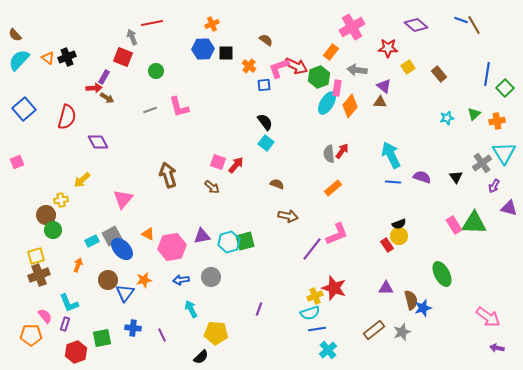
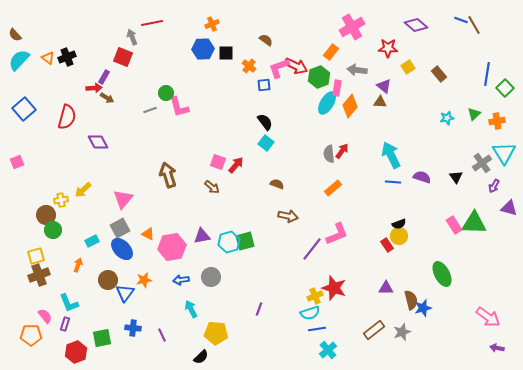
green circle at (156, 71): moved 10 px right, 22 px down
yellow arrow at (82, 180): moved 1 px right, 10 px down
gray square at (112, 236): moved 8 px right, 8 px up
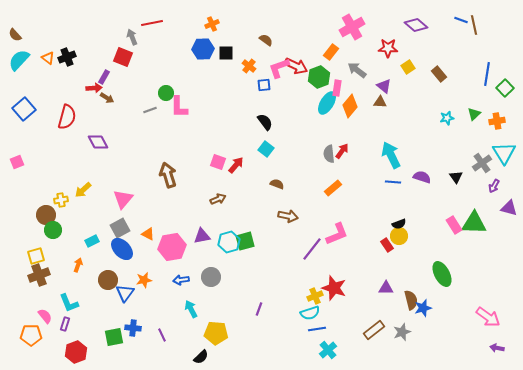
brown line at (474, 25): rotated 18 degrees clockwise
gray arrow at (357, 70): rotated 30 degrees clockwise
pink L-shape at (179, 107): rotated 15 degrees clockwise
cyan square at (266, 143): moved 6 px down
brown arrow at (212, 187): moved 6 px right, 12 px down; rotated 63 degrees counterclockwise
green square at (102, 338): moved 12 px right, 1 px up
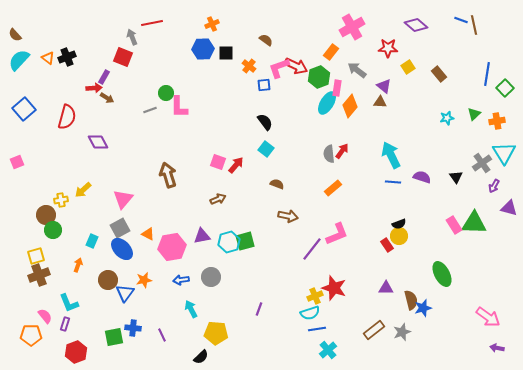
cyan rectangle at (92, 241): rotated 40 degrees counterclockwise
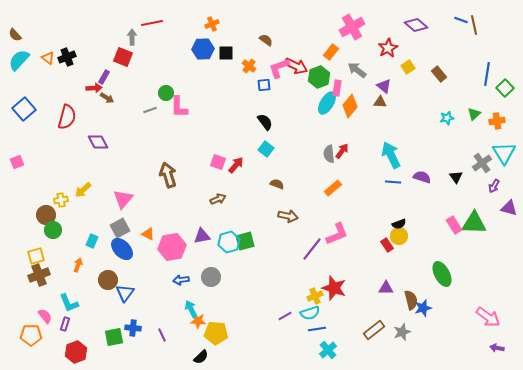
gray arrow at (132, 37): rotated 21 degrees clockwise
red star at (388, 48): rotated 30 degrees counterclockwise
orange star at (144, 280): moved 54 px right, 41 px down; rotated 14 degrees clockwise
purple line at (259, 309): moved 26 px right, 7 px down; rotated 40 degrees clockwise
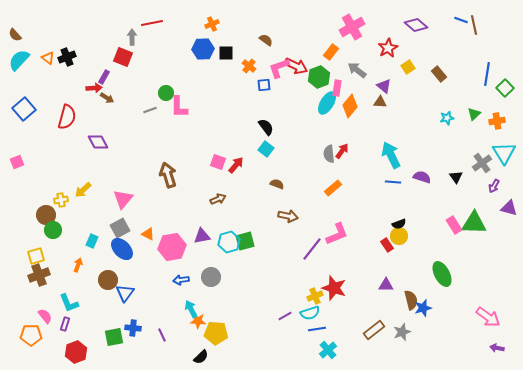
black semicircle at (265, 122): moved 1 px right, 5 px down
purple triangle at (386, 288): moved 3 px up
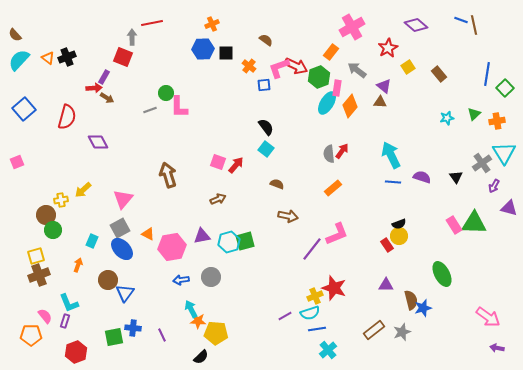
purple rectangle at (65, 324): moved 3 px up
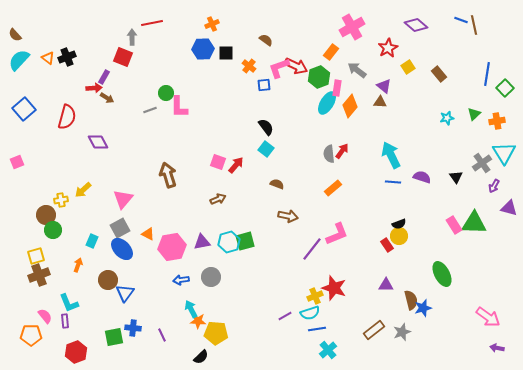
purple triangle at (202, 236): moved 6 px down
purple rectangle at (65, 321): rotated 24 degrees counterclockwise
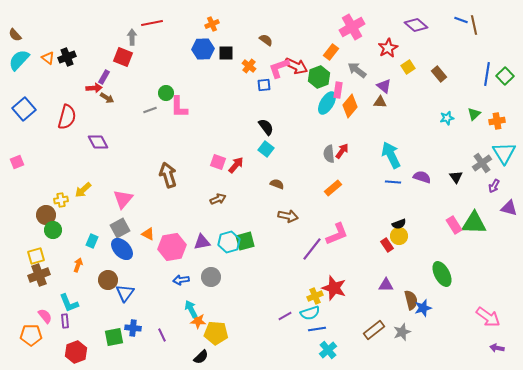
pink rectangle at (337, 88): moved 1 px right, 2 px down
green square at (505, 88): moved 12 px up
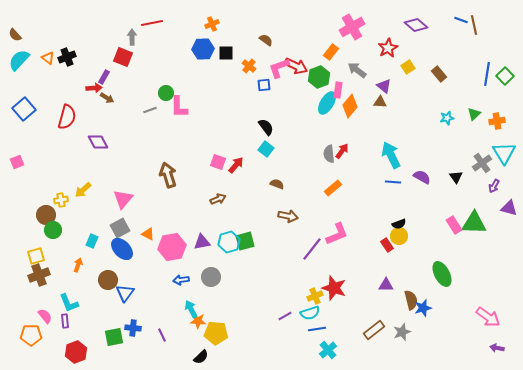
purple semicircle at (422, 177): rotated 12 degrees clockwise
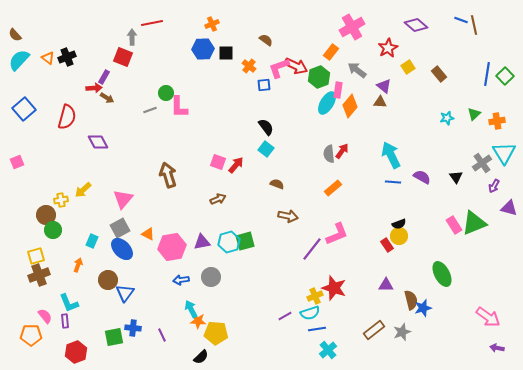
green triangle at (474, 223): rotated 24 degrees counterclockwise
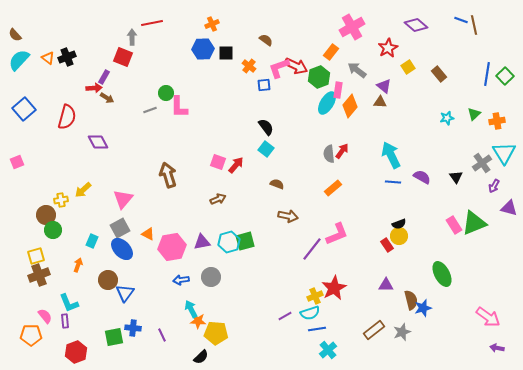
red star at (334, 288): rotated 25 degrees clockwise
